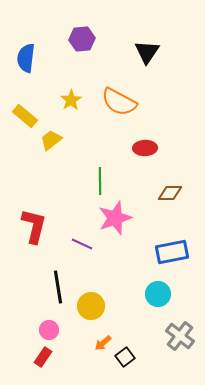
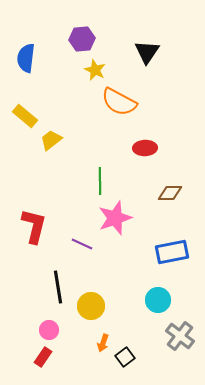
yellow star: moved 24 px right, 30 px up; rotated 15 degrees counterclockwise
cyan circle: moved 6 px down
orange arrow: rotated 30 degrees counterclockwise
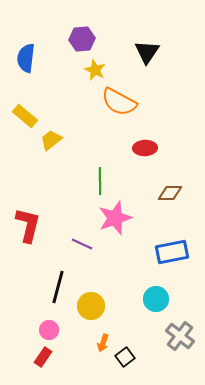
red L-shape: moved 6 px left, 1 px up
black line: rotated 24 degrees clockwise
cyan circle: moved 2 px left, 1 px up
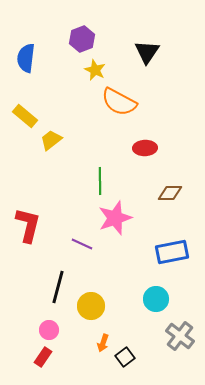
purple hexagon: rotated 15 degrees counterclockwise
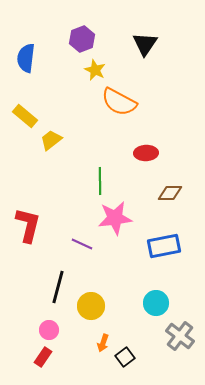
black triangle: moved 2 px left, 8 px up
red ellipse: moved 1 px right, 5 px down
pink star: rotated 12 degrees clockwise
blue rectangle: moved 8 px left, 6 px up
cyan circle: moved 4 px down
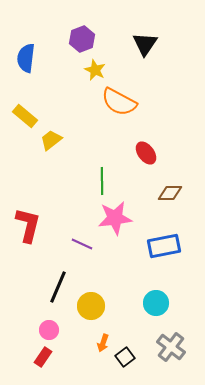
red ellipse: rotated 55 degrees clockwise
green line: moved 2 px right
black line: rotated 8 degrees clockwise
gray cross: moved 9 px left, 11 px down
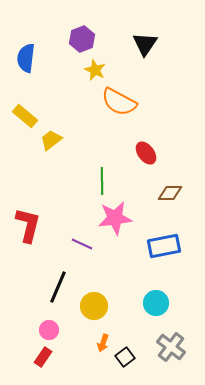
yellow circle: moved 3 px right
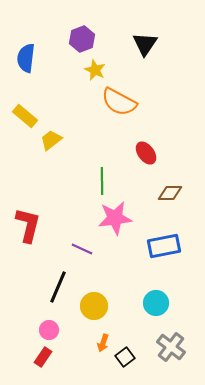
purple line: moved 5 px down
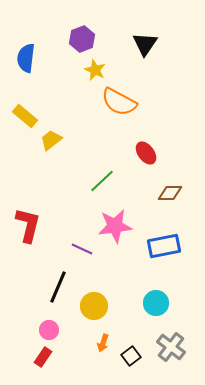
green line: rotated 48 degrees clockwise
pink star: moved 8 px down
black square: moved 6 px right, 1 px up
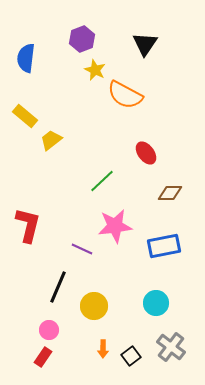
orange semicircle: moved 6 px right, 7 px up
orange arrow: moved 6 px down; rotated 18 degrees counterclockwise
